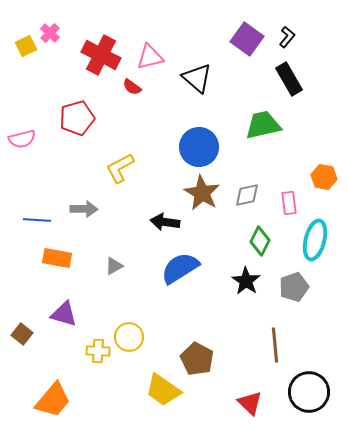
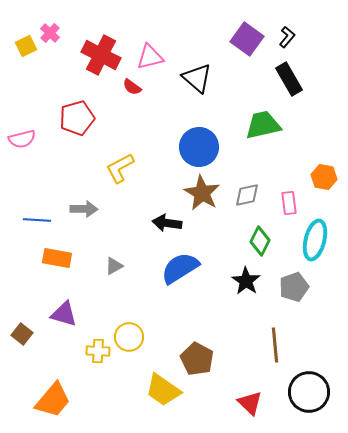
black arrow: moved 2 px right, 1 px down
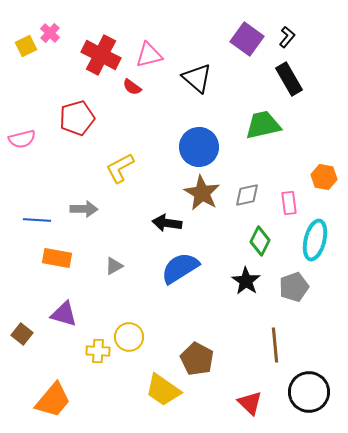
pink triangle: moved 1 px left, 2 px up
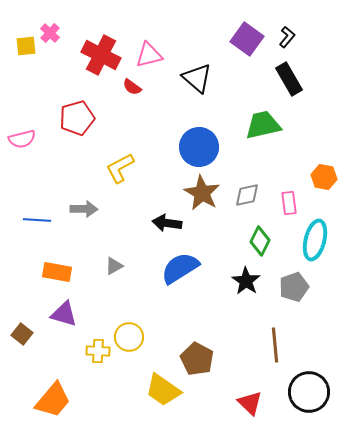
yellow square: rotated 20 degrees clockwise
orange rectangle: moved 14 px down
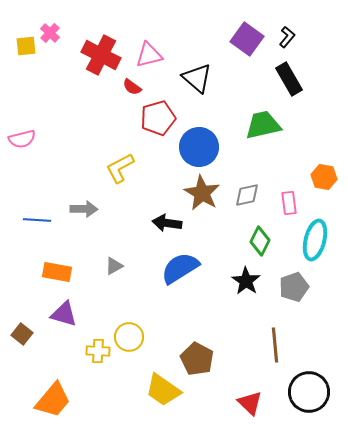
red pentagon: moved 81 px right
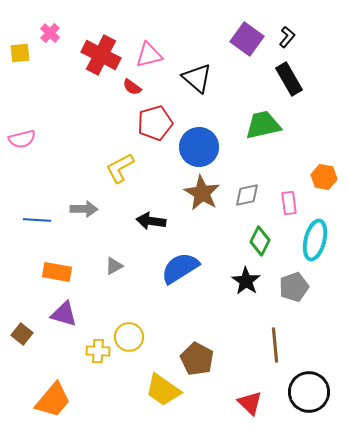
yellow square: moved 6 px left, 7 px down
red pentagon: moved 3 px left, 5 px down
black arrow: moved 16 px left, 2 px up
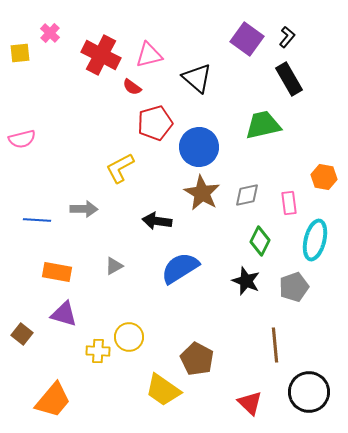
black arrow: moved 6 px right
black star: rotated 12 degrees counterclockwise
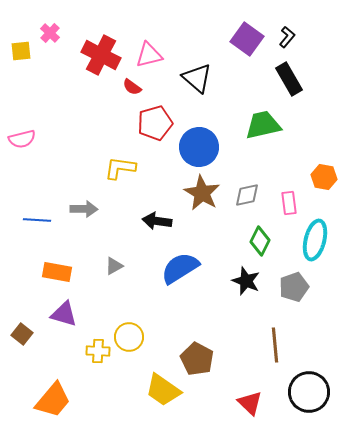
yellow square: moved 1 px right, 2 px up
yellow L-shape: rotated 36 degrees clockwise
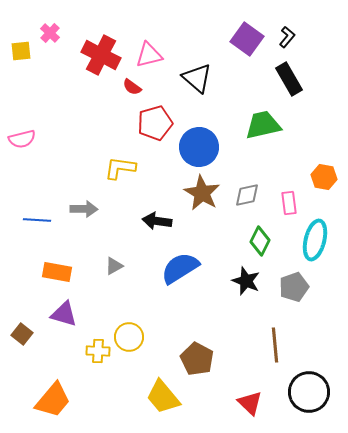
yellow trapezoid: moved 7 px down; rotated 15 degrees clockwise
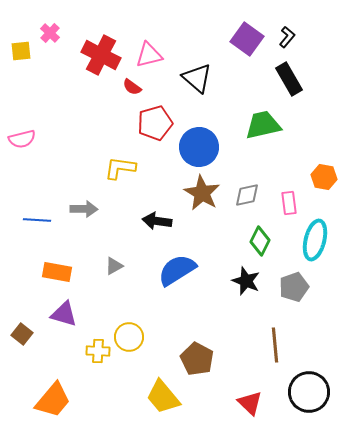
blue semicircle: moved 3 px left, 2 px down
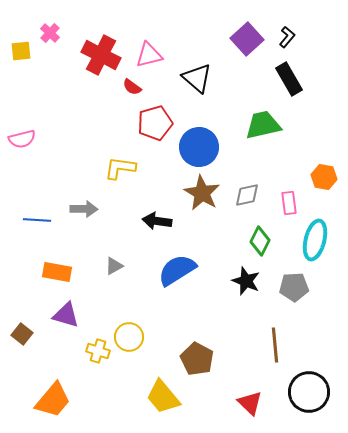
purple square: rotated 12 degrees clockwise
gray pentagon: rotated 16 degrees clockwise
purple triangle: moved 2 px right, 1 px down
yellow cross: rotated 15 degrees clockwise
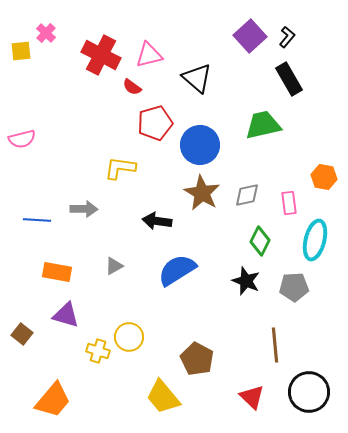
pink cross: moved 4 px left
purple square: moved 3 px right, 3 px up
blue circle: moved 1 px right, 2 px up
red triangle: moved 2 px right, 6 px up
